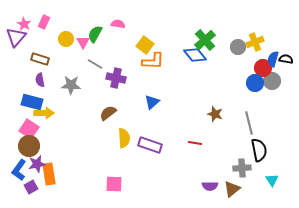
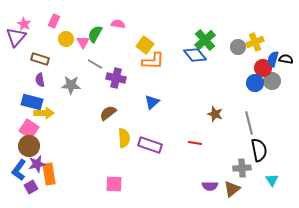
pink rectangle at (44, 22): moved 10 px right, 1 px up
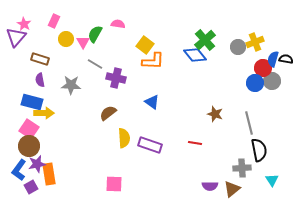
blue triangle at (152, 102): rotated 42 degrees counterclockwise
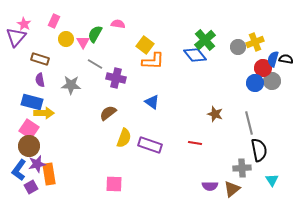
yellow semicircle at (124, 138): rotated 24 degrees clockwise
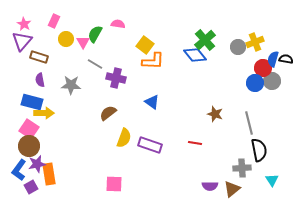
purple triangle at (16, 37): moved 6 px right, 4 px down
brown rectangle at (40, 59): moved 1 px left, 2 px up
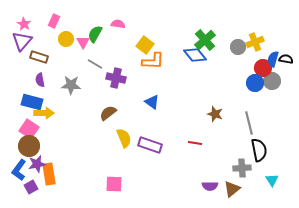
yellow semicircle at (124, 138): rotated 42 degrees counterclockwise
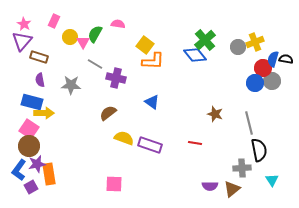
yellow circle at (66, 39): moved 4 px right, 2 px up
yellow semicircle at (124, 138): rotated 48 degrees counterclockwise
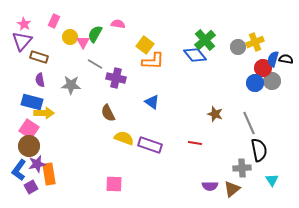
brown semicircle at (108, 113): rotated 78 degrees counterclockwise
gray line at (249, 123): rotated 10 degrees counterclockwise
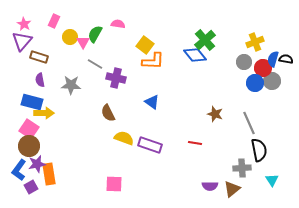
gray circle at (238, 47): moved 6 px right, 15 px down
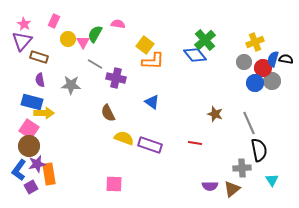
yellow circle at (70, 37): moved 2 px left, 2 px down
